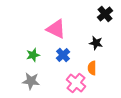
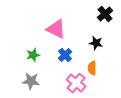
blue cross: moved 2 px right
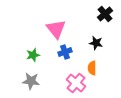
pink triangle: rotated 25 degrees clockwise
blue cross: moved 3 px up; rotated 24 degrees clockwise
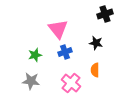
black cross: rotated 21 degrees clockwise
pink triangle: moved 2 px right
green star: moved 2 px right
orange semicircle: moved 3 px right, 2 px down
pink cross: moved 5 px left
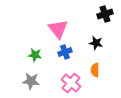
green star: rotated 24 degrees clockwise
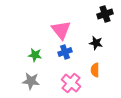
pink triangle: moved 3 px right, 1 px down
